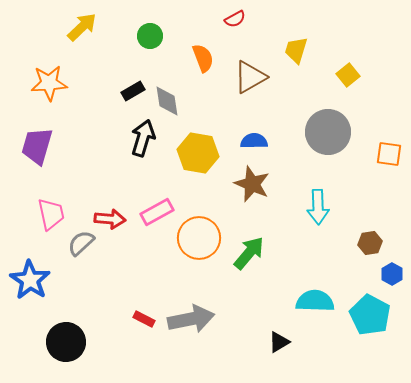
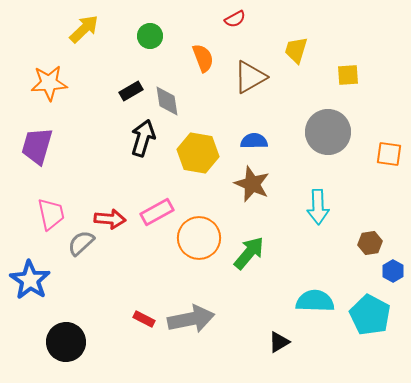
yellow arrow: moved 2 px right, 2 px down
yellow square: rotated 35 degrees clockwise
black rectangle: moved 2 px left
blue hexagon: moved 1 px right, 3 px up
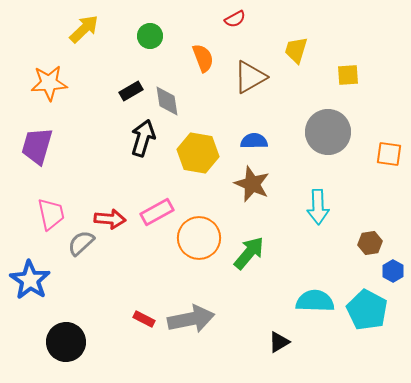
cyan pentagon: moved 3 px left, 5 px up
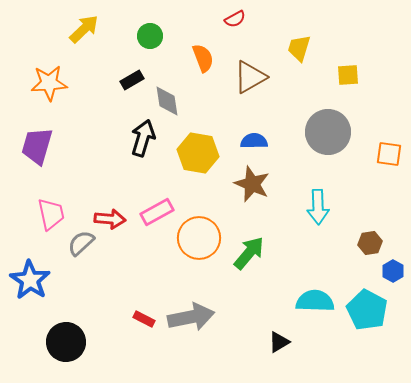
yellow trapezoid: moved 3 px right, 2 px up
black rectangle: moved 1 px right, 11 px up
gray arrow: moved 2 px up
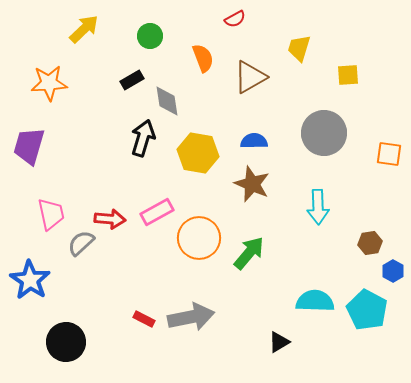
gray circle: moved 4 px left, 1 px down
purple trapezoid: moved 8 px left
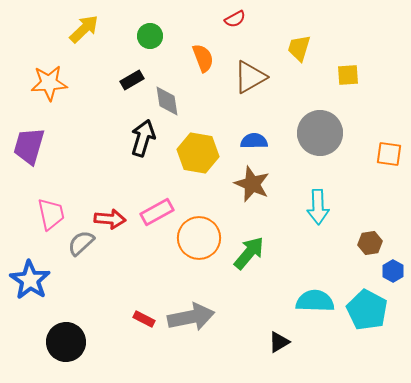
gray circle: moved 4 px left
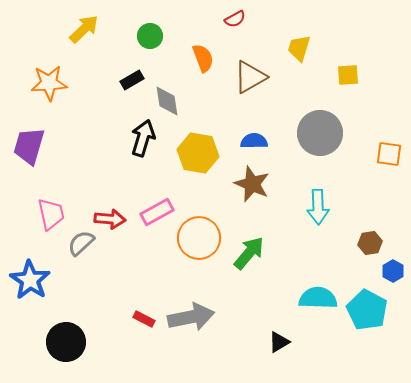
cyan semicircle: moved 3 px right, 3 px up
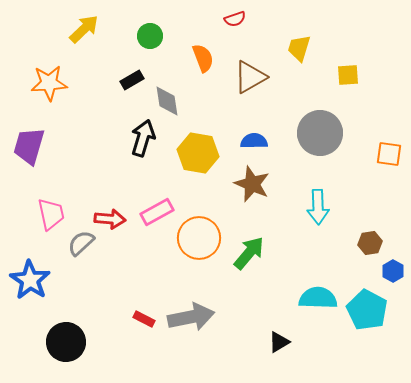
red semicircle: rotated 10 degrees clockwise
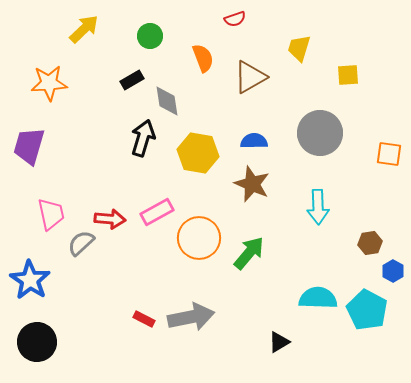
black circle: moved 29 px left
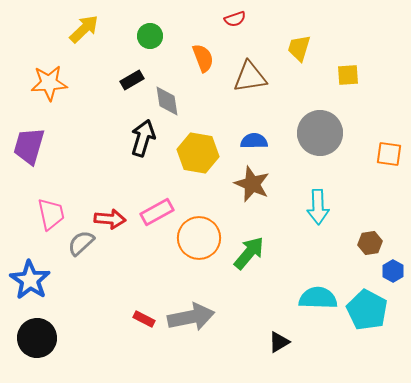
brown triangle: rotated 21 degrees clockwise
black circle: moved 4 px up
